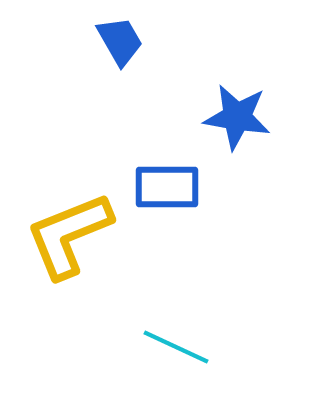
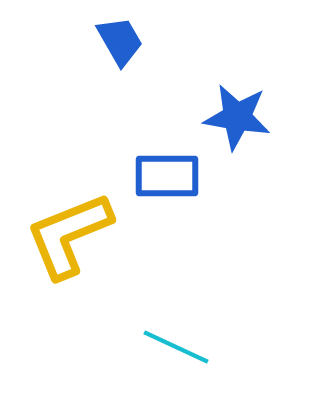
blue rectangle: moved 11 px up
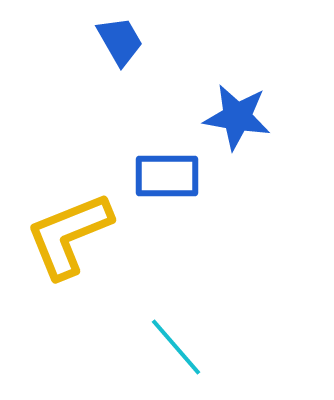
cyan line: rotated 24 degrees clockwise
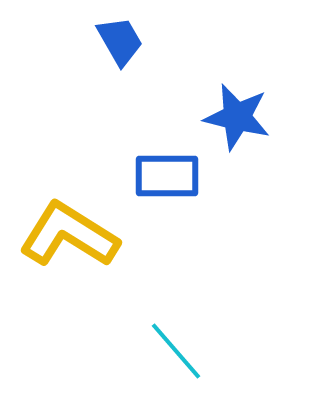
blue star: rotated 4 degrees clockwise
yellow L-shape: rotated 54 degrees clockwise
cyan line: moved 4 px down
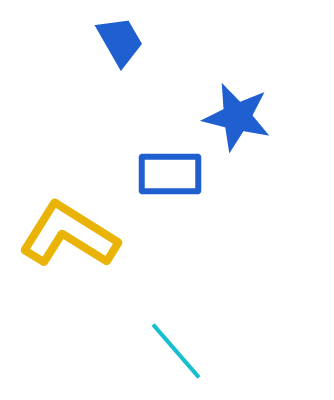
blue rectangle: moved 3 px right, 2 px up
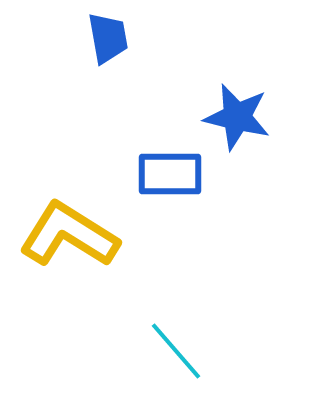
blue trapezoid: moved 12 px left, 3 px up; rotated 20 degrees clockwise
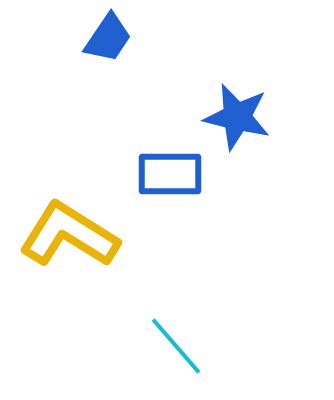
blue trapezoid: rotated 44 degrees clockwise
cyan line: moved 5 px up
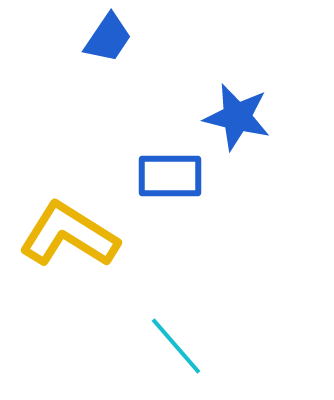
blue rectangle: moved 2 px down
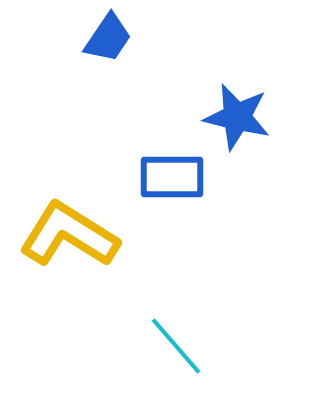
blue rectangle: moved 2 px right, 1 px down
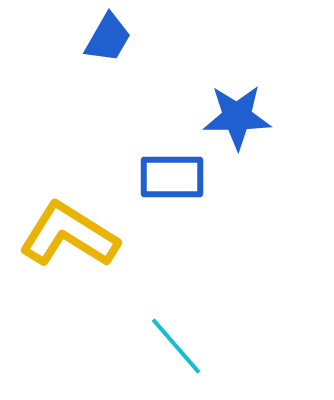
blue trapezoid: rotated 4 degrees counterclockwise
blue star: rotated 14 degrees counterclockwise
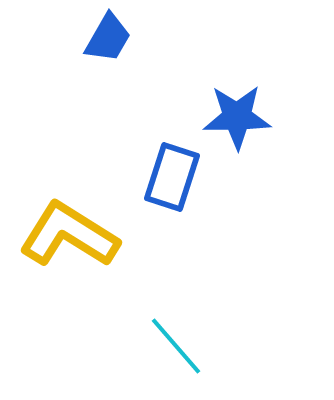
blue rectangle: rotated 72 degrees counterclockwise
